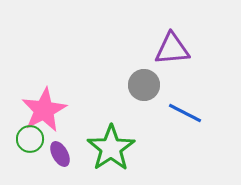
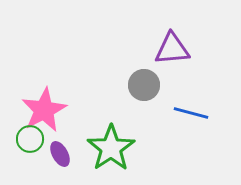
blue line: moved 6 px right; rotated 12 degrees counterclockwise
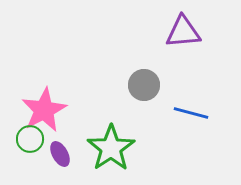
purple triangle: moved 11 px right, 17 px up
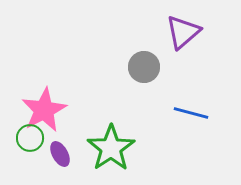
purple triangle: rotated 36 degrees counterclockwise
gray circle: moved 18 px up
green circle: moved 1 px up
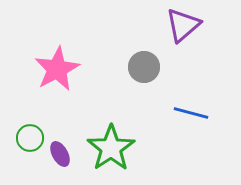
purple triangle: moved 7 px up
pink star: moved 13 px right, 41 px up
